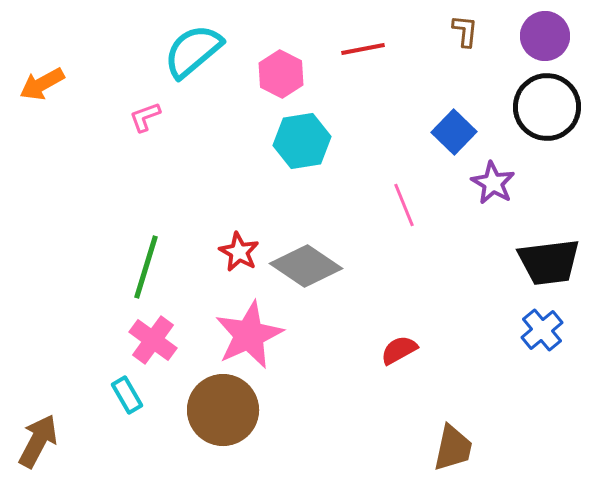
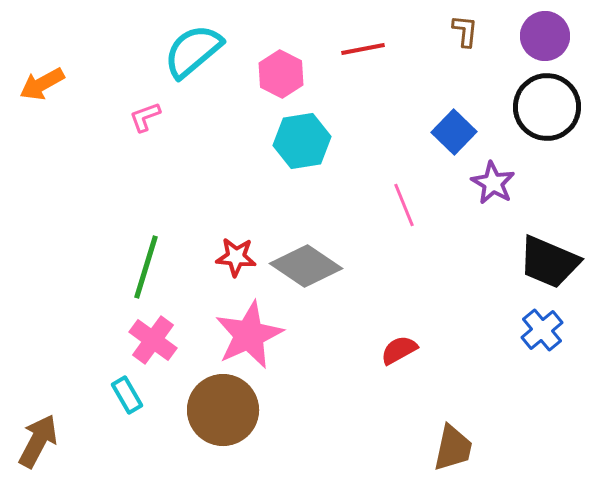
red star: moved 3 px left, 5 px down; rotated 24 degrees counterclockwise
black trapezoid: rotated 30 degrees clockwise
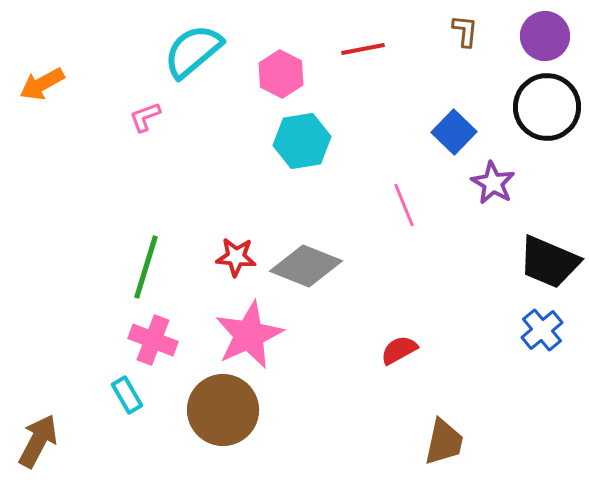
gray diamond: rotated 12 degrees counterclockwise
pink cross: rotated 15 degrees counterclockwise
brown trapezoid: moved 9 px left, 6 px up
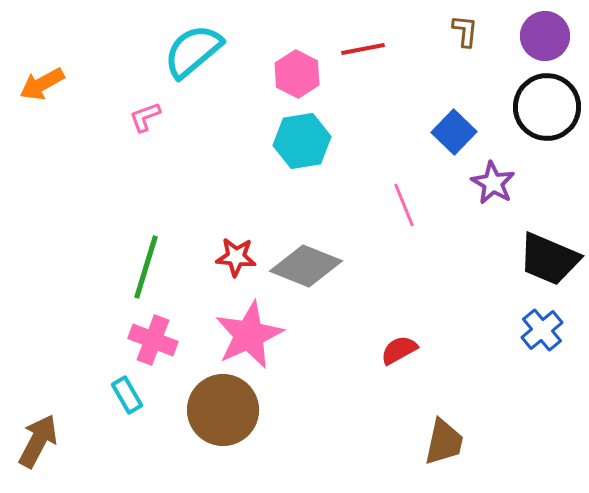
pink hexagon: moved 16 px right
black trapezoid: moved 3 px up
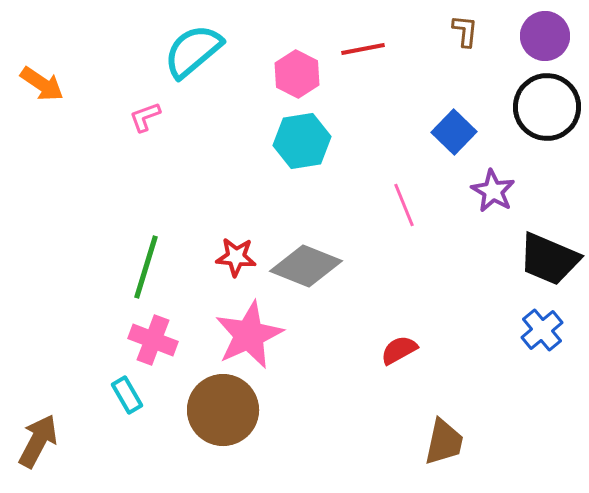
orange arrow: rotated 117 degrees counterclockwise
purple star: moved 8 px down
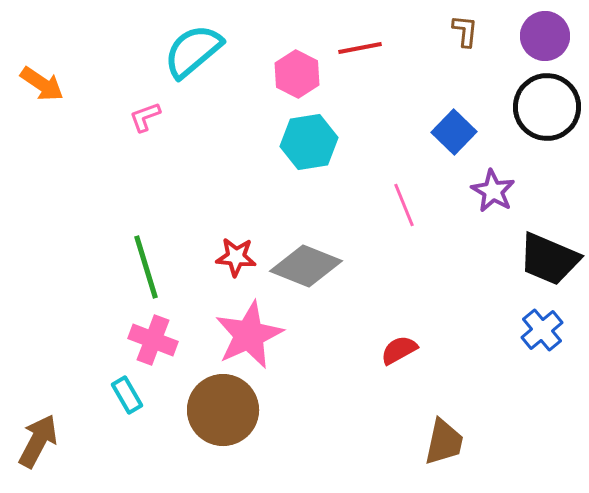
red line: moved 3 px left, 1 px up
cyan hexagon: moved 7 px right, 1 px down
green line: rotated 34 degrees counterclockwise
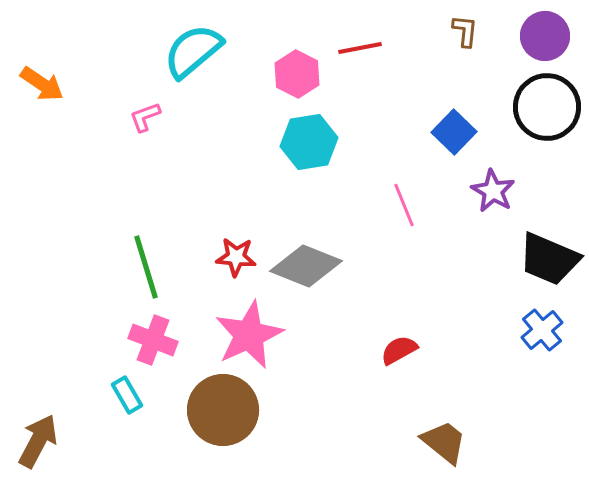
brown trapezoid: rotated 63 degrees counterclockwise
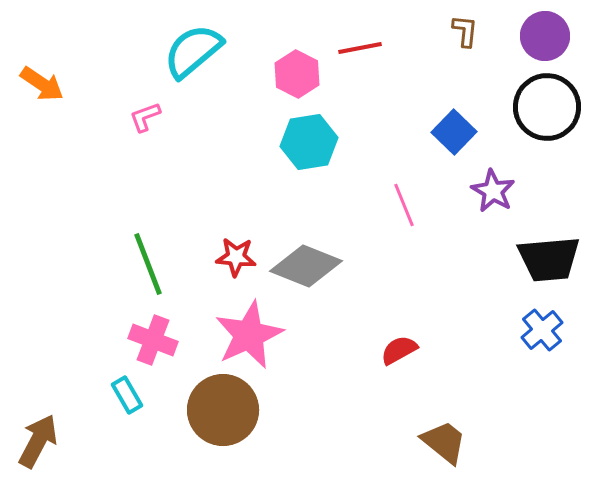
black trapezoid: rotated 28 degrees counterclockwise
green line: moved 2 px right, 3 px up; rotated 4 degrees counterclockwise
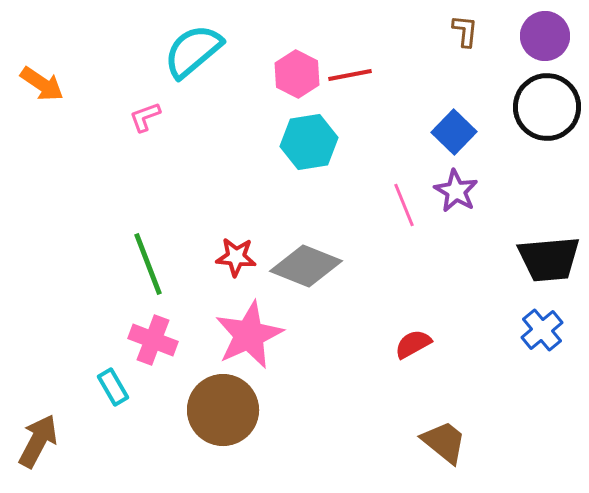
red line: moved 10 px left, 27 px down
purple star: moved 37 px left
red semicircle: moved 14 px right, 6 px up
cyan rectangle: moved 14 px left, 8 px up
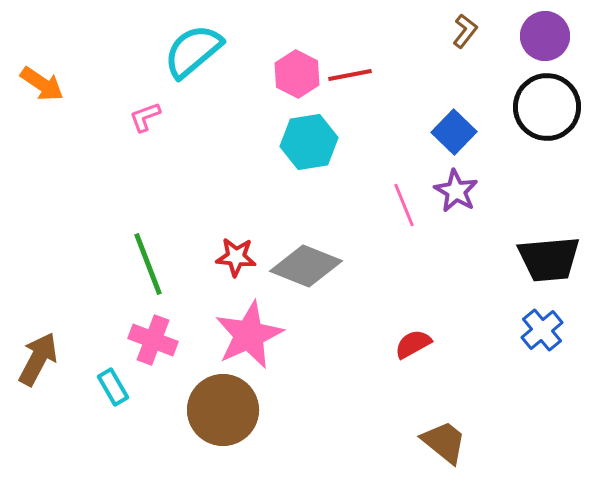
brown L-shape: rotated 32 degrees clockwise
brown arrow: moved 82 px up
